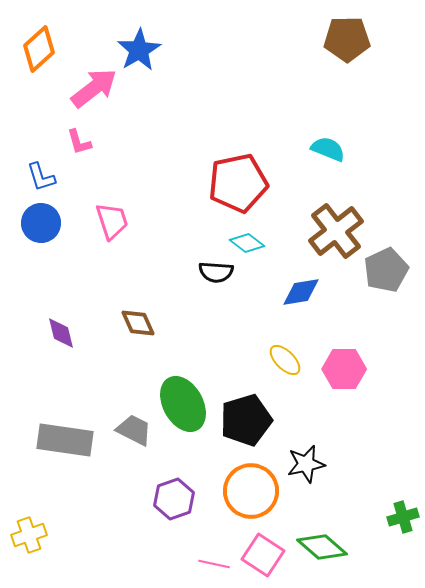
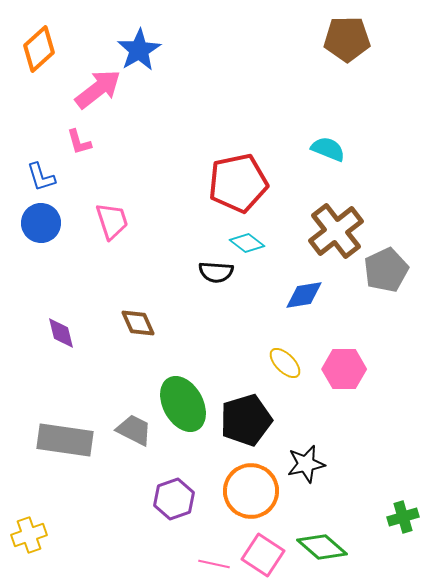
pink arrow: moved 4 px right, 1 px down
blue diamond: moved 3 px right, 3 px down
yellow ellipse: moved 3 px down
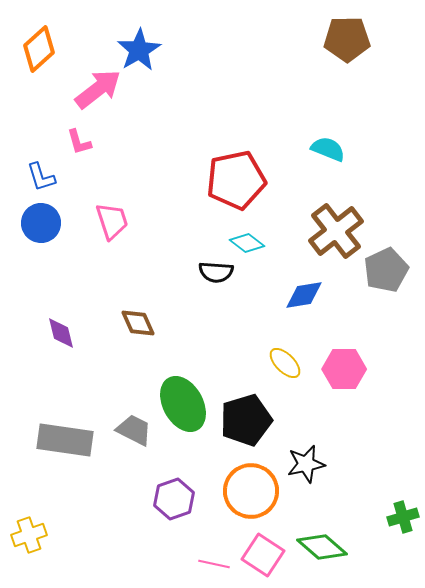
red pentagon: moved 2 px left, 3 px up
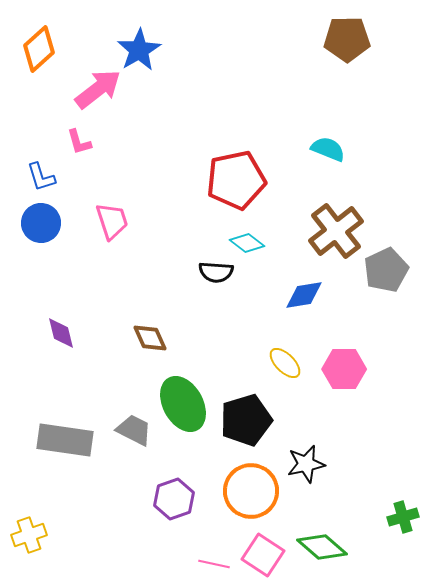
brown diamond: moved 12 px right, 15 px down
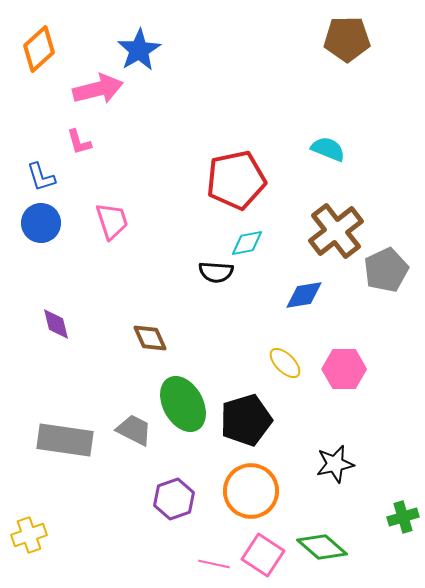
pink arrow: rotated 24 degrees clockwise
cyan diamond: rotated 48 degrees counterclockwise
purple diamond: moved 5 px left, 9 px up
black star: moved 29 px right
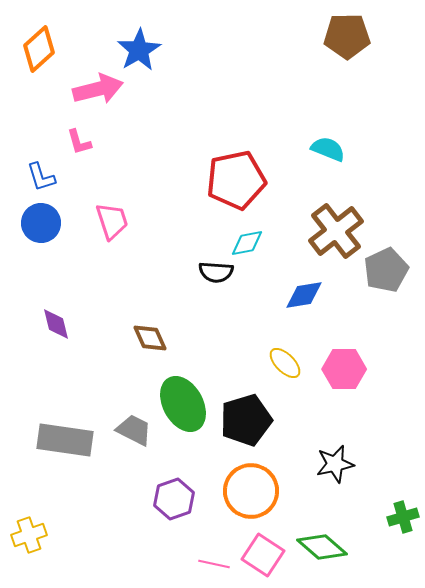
brown pentagon: moved 3 px up
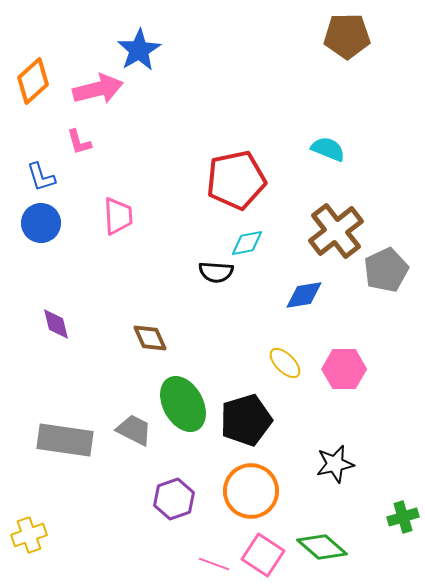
orange diamond: moved 6 px left, 32 px down
pink trapezoid: moved 6 px right, 5 px up; rotated 15 degrees clockwise
pink line: rotated 8 degrees clockwise
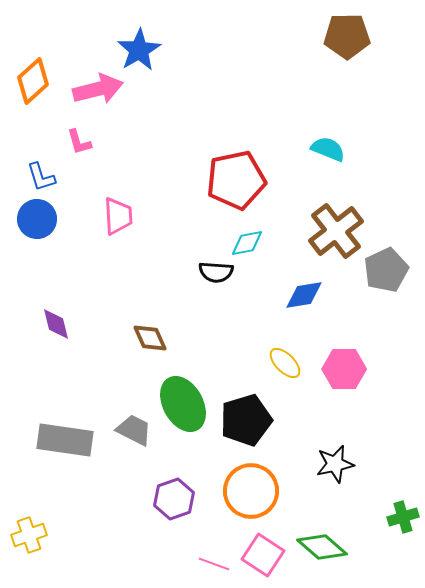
blue circle: moved 4 px left, 4 px up
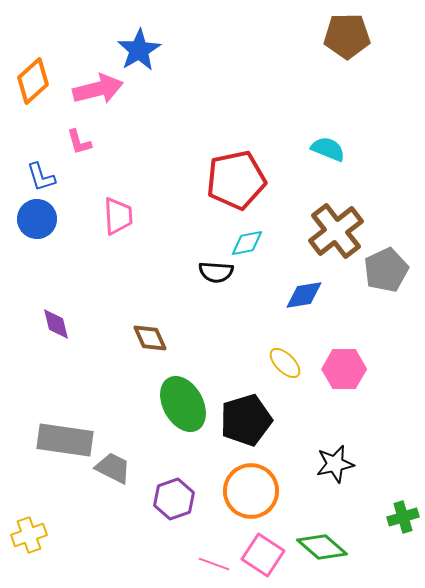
gray trapezoid: moved 21 px left, 38 px down
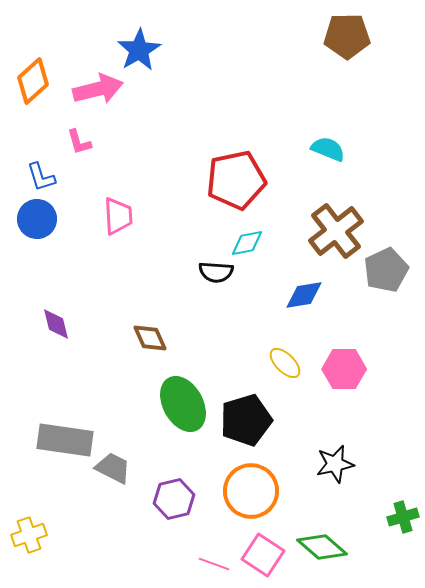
purple hexagon: rotated 6 degrees clockwise
